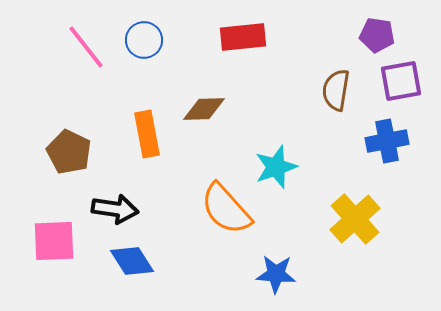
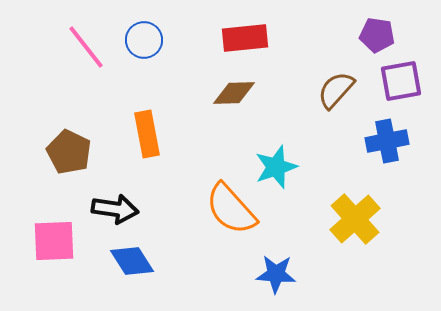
red rectangle: moved 2 px right, 1 px down
brown semicircle: rotated 33 degrees clockwise
brown diamond: moved 30 px right, 16 px up
orange semicircle: moved 5 px right
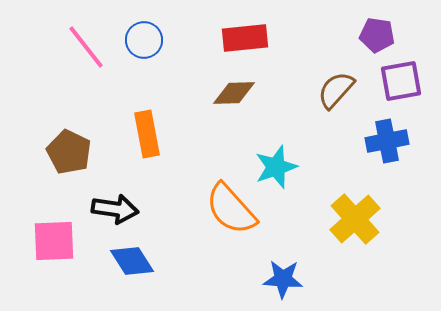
blue star: moved 7 px right, 5 px down
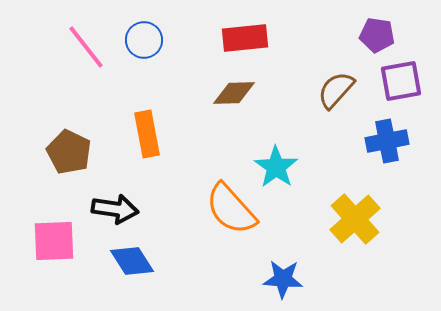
cyan star: rotated 18 degrees counterclockwise
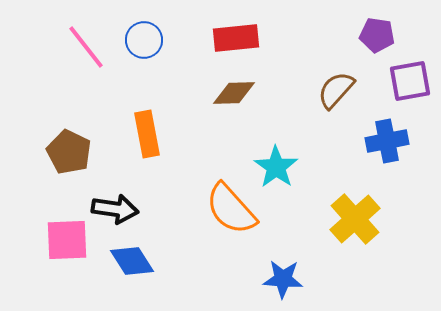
red rectangle: moved 9 px left
purple square: moved 9 px right
pink square: moved 13 px right, 1 px up
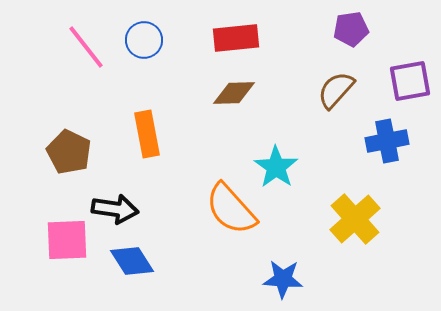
purple pentagon: moved 26 px left, 6 px up; rotated 16 degrees counterclockwise
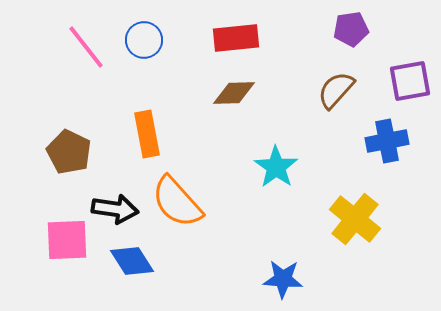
orange semicircle: moved 54 px left, 7 px up
yellow cross: rotated 9 degrees counterclockwise
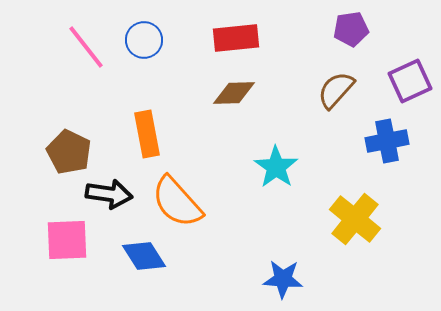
purple square: rotated 15 degrees counterclockwise
black arrow: moved 6 px left, 15 px up
blue diamond: moved 12 px right, 5 px up
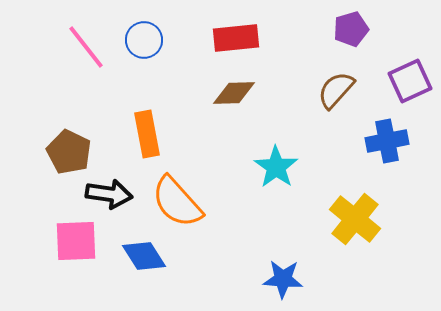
purple pentagon: rotated 8 degrees counterclockwise
pink square: moved 9 px right, 1 px down
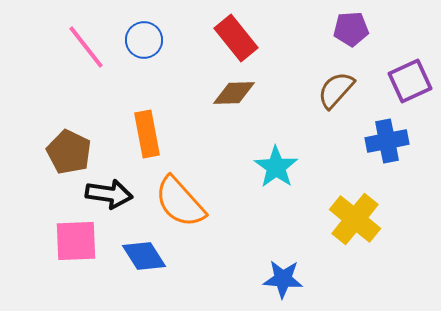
purple pentagon: rotated 12 degrees clockwise
red rectangle: rotated 57 degrees clockwise
orange semicircle: moved 3 px right
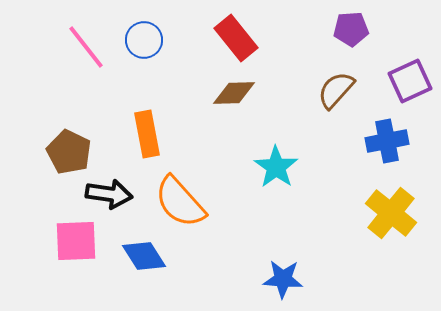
yellow cross: moved 36 px right, 6 px up
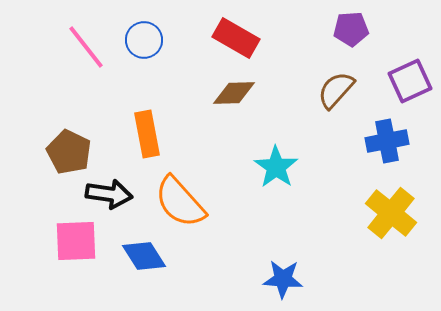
red rectangle: rotated 21 degrees counterclockwise
